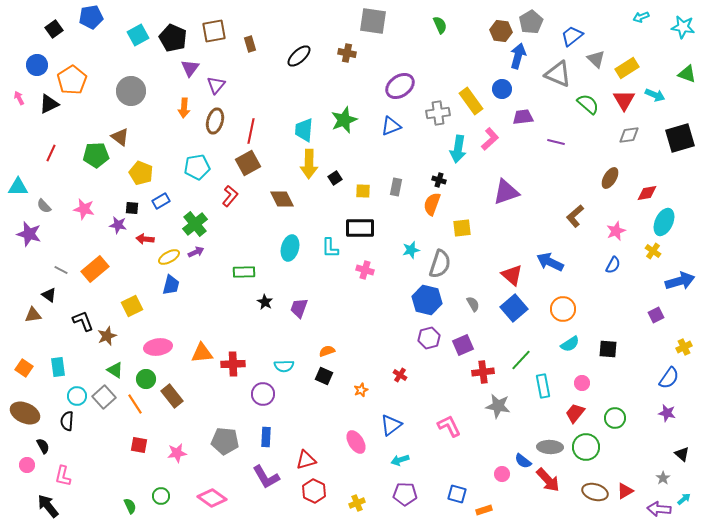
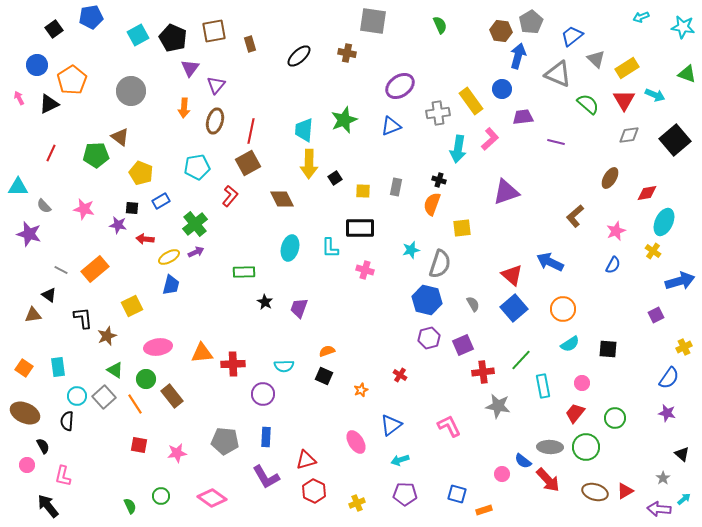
black square at (680, 138): moved 5 px left, 2 px down; rotated 24 degrees counterclockwise
black L-shape at (83, 321): moved 3 px up; rotated 15 degrees clockwise
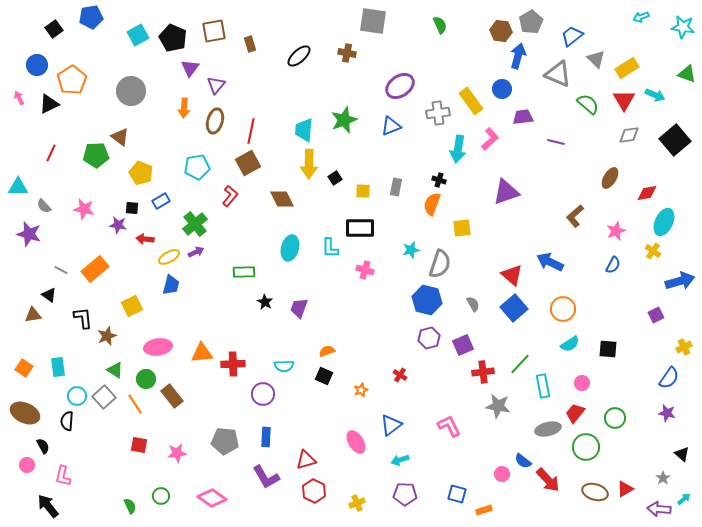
green line at (521, 360): moved 1 px left, 4 px down
gray ellipse at (550, 447): moved 2 px left, 18 px up; rotated 15 degrees counterclockwise
red triangle at (625, 491): moved 2 px up
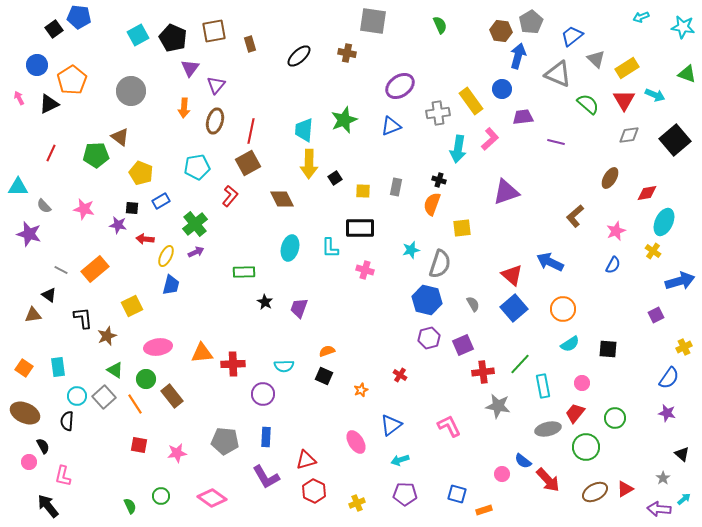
blue pentagon at (91, 17): moved 12 px left; rotated 15 degrees clockwise
yellow ellipse at (169, 257): moved 3 px left, 1 px up; rotated 35 degrees counterclockwise
pink circle at (27, 465): moved 2 px right, 3 px up
brown ellipse at (595, 492): rotated 45 degrees counterclockwise
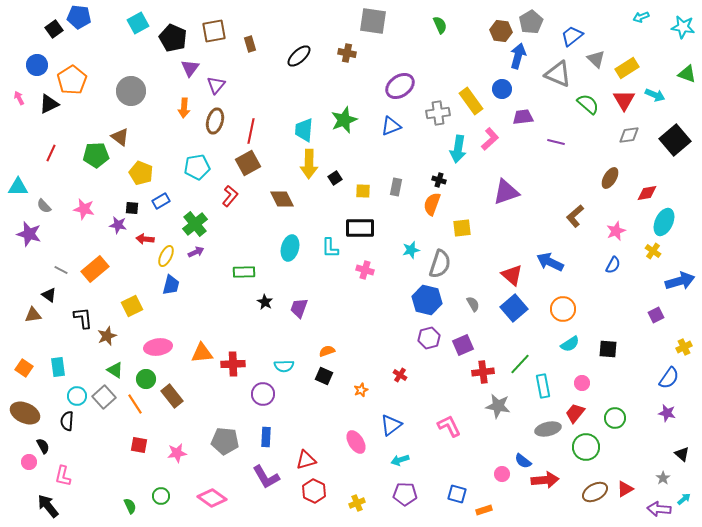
cyan square at (138, 35): moved 12 px up
red arrow at (548, 480): moved 3 px left; rotated 52 degrees counterclockwise
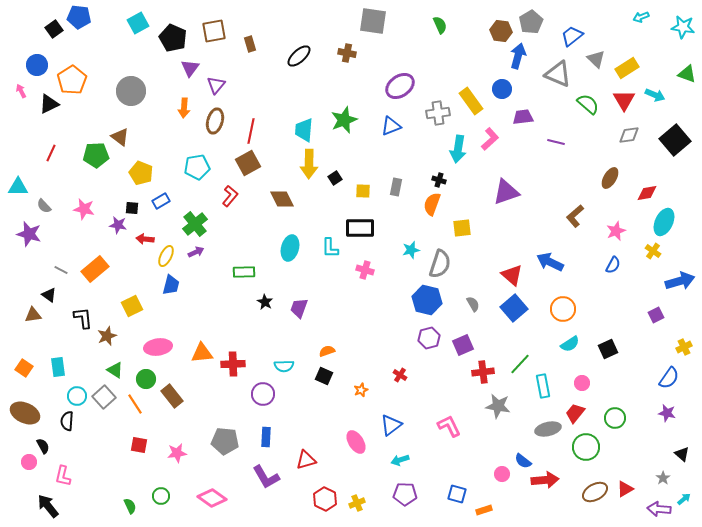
pink arrow at (19, 98): moved 2 px right, 7 px up
black square at (608, 349): rotated 30 degrees counterclockwise
red hexagon at (314, 491): moved 11 px right, 8 px down
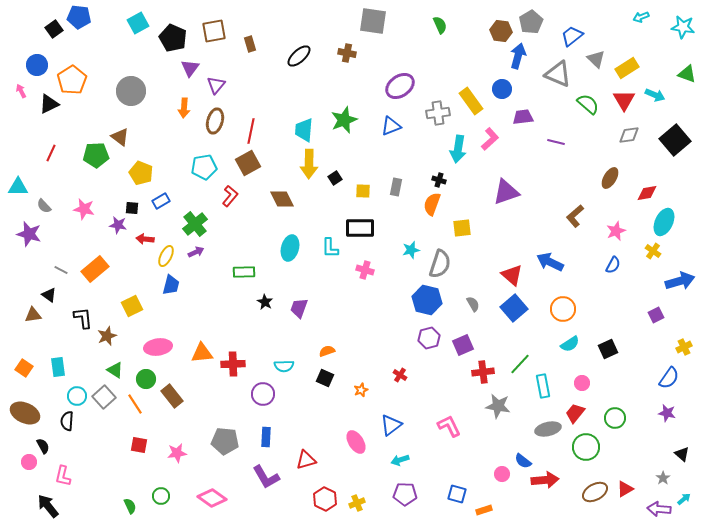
cyan pentagon at (197, 167): moved 7 px right
black square at (324, 376): moved 1 px right, 2 px down
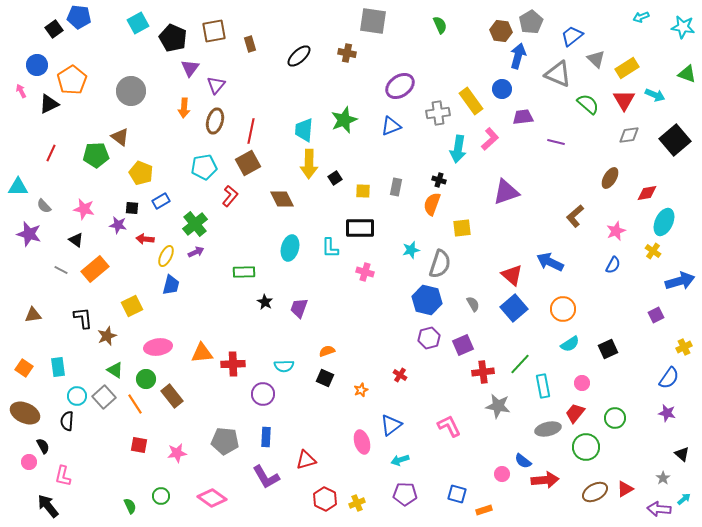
pink cross at (365, 270): moved 2 px down
black triangle at (49, 295): moved 27 px right, 55 px up
pink ellipse at (356, 442): moved 6 px right; rotated 15 degrees clockwise
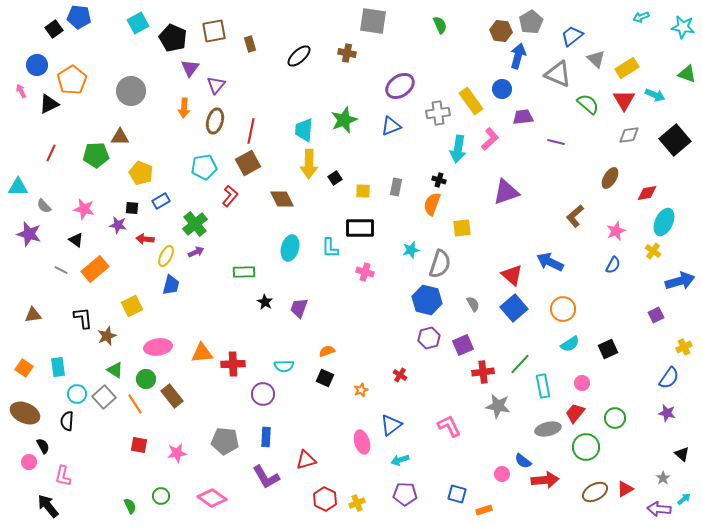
brown triangle at (120, 137): rotated 36 degrees counterclockwise
cyan circle at (77, 396): moved 2 px up
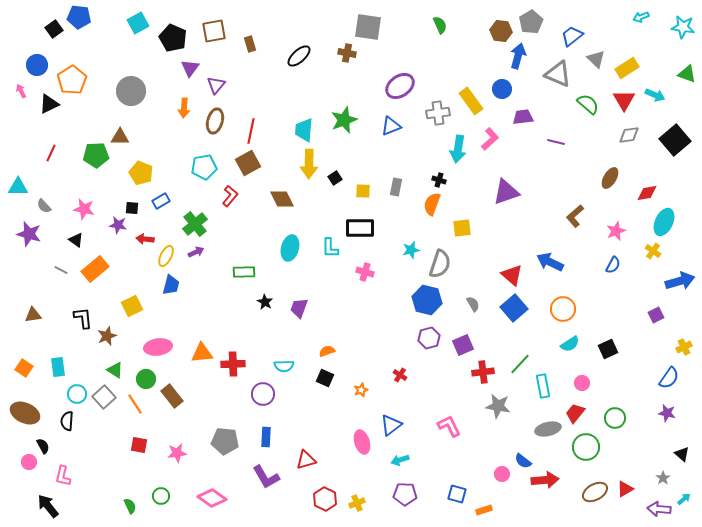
gray square at (373, 21): moved 5 px left, 6 px down
